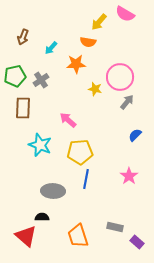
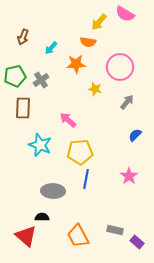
pink circle: moved 10 px up
gray rectangle: moved 3 px down
orange trapezoid: rotated 10 degrees counterclockwise
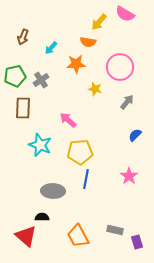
purple rectangle: rotated 32 degrees clockwise
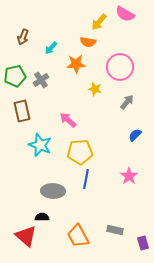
brown rectangle: moved 1 px left, 3 px down; rotated 15 degrees counterclockwise
purple rectangle: moved 6 px right, 1 px down
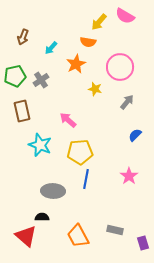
pink semicircle: moved 2 px down
orange star: rotated 24 degrees counterclockwise
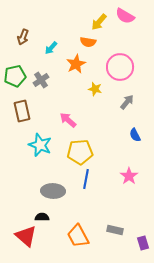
blue semicircle: rotated 72 degrees counterclockwise
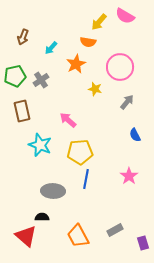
gray rectangle: rotated 42 degrees counterclockwise
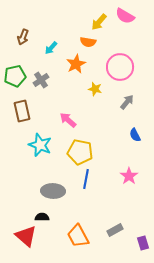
yellow pentagon: rotated 15 degrees clockwise
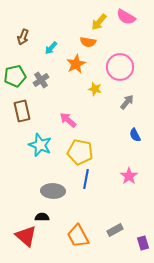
pink semicircle: moved 1 px right, 1 px down
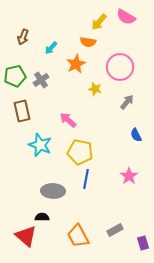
blue semicircle: moved 1 px right
